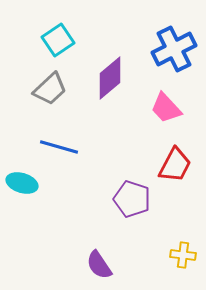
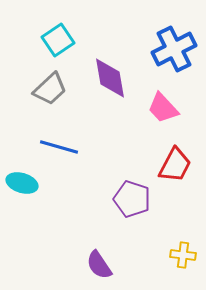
purple diamond: rotated 60 degrees counterclockwise
pink trapezoid: moved 3 px left
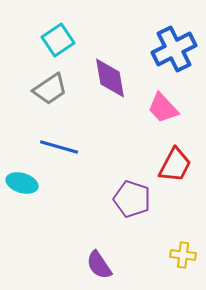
gray trapezoid: rotated 9 degrees clockwise
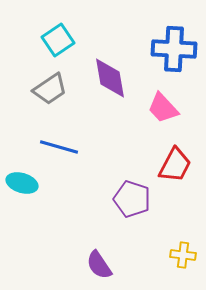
blue cross: rotated 30 degrees clockwise
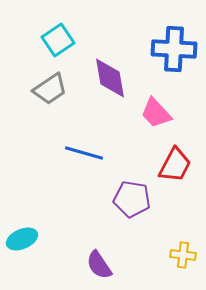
pink trapezoid: moved 7 px left, 5 px down
blue line: moved 25 px right, 6 px down
cyan ellipse: moved 56 px down; rotated 40 degrees counterclockwise
purple pentagon: rotated 9 degrees counterclockwise
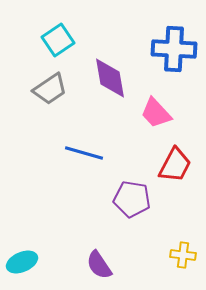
cyan ellipse: moved 23 px down
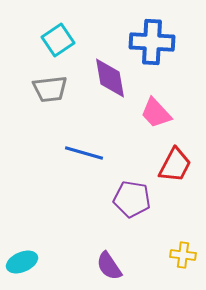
blue cross: moved 22 px left, 7 px up
gray trapezoid: rotated 27 degrees clockwise
purple semicircle: moved 10 px right, 1 px down
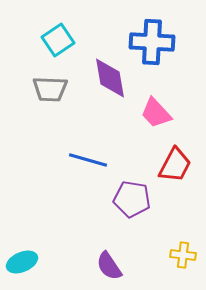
gray trapezoid: rotated 9 degrees clockwise
blue line: moved 4 px right, 7 px down
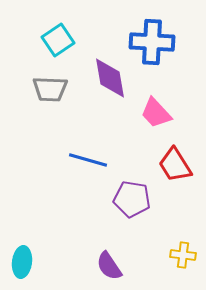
red trapezoid: rotated 120 degrees clockwise
cyan ellipse: rotated 60 degrees counterclockwise
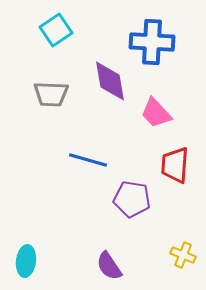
cyan square: moved 2 px left, 10 px up
purple diamond: moved 3 px down
gray trapezoid: moved 1 px right, 5 px down
red trapezoid: rotated 36 degrees clockwise
yellow cross: rotated 15 degrees clockwise
cyan ellipse: moved 4 px right, 1 px up
